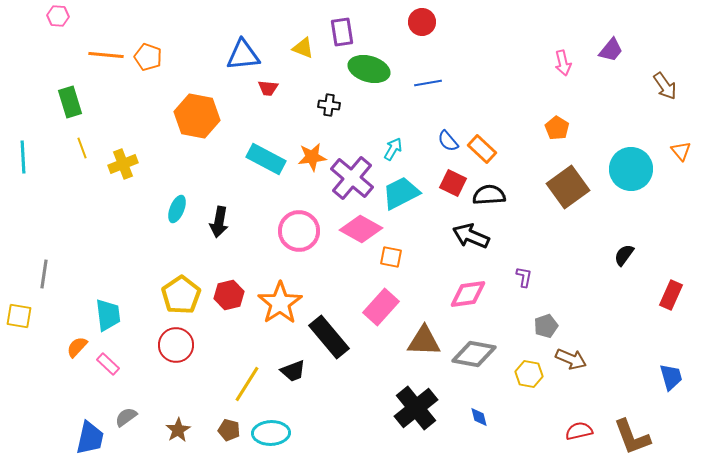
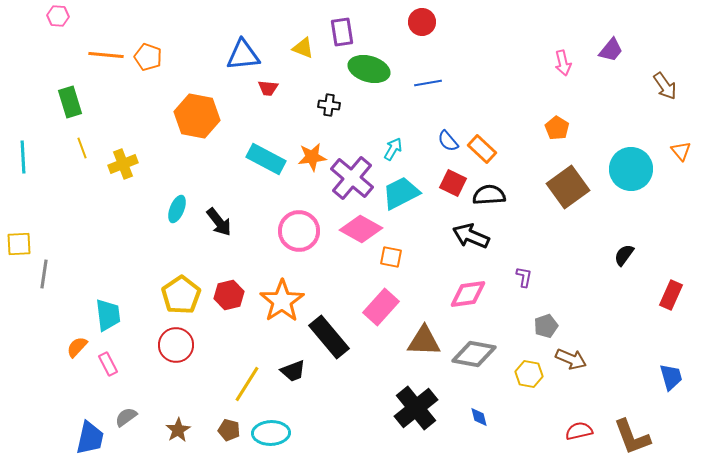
black arrow at (219, 222): rotated 48 degrees counterclockwise
orange star at (280, 303): moved 2 px right, 2 px up
yellow square at (19, 316): moved 72 px up; rotated 12 degrees counterclockwise
pink rectangle at (108, 364): rotated 20 degrees clockwise
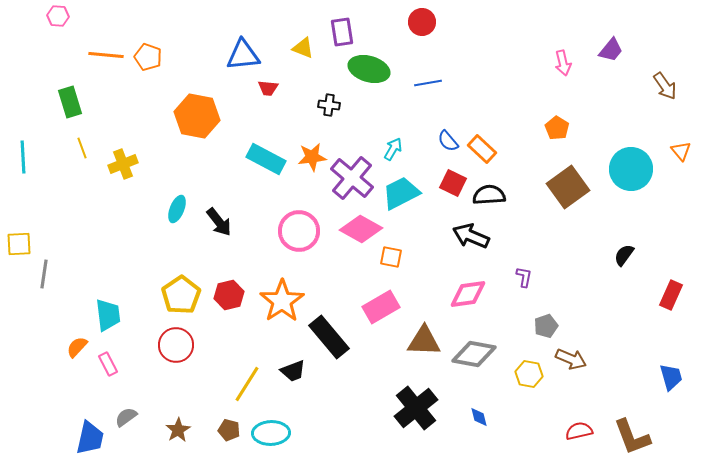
pink rectangle at (381, 307): rotated 18 degrees clockwise
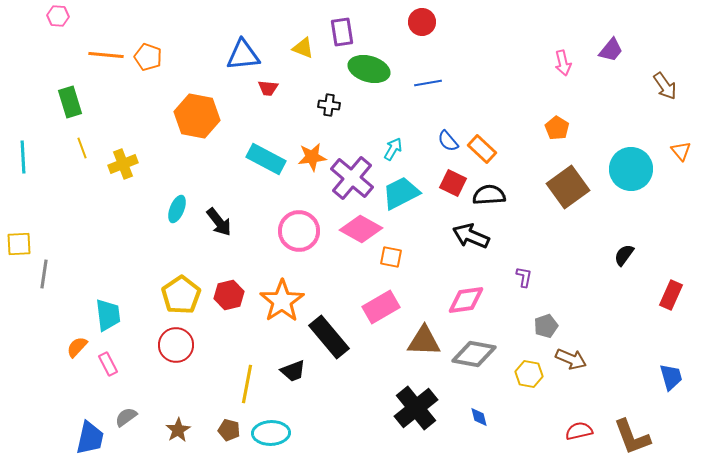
pink diamond at (468, 294): moved 2 px left, 6 px down
yellow line at (247, 384): rotated 21 degrees counterclockwise
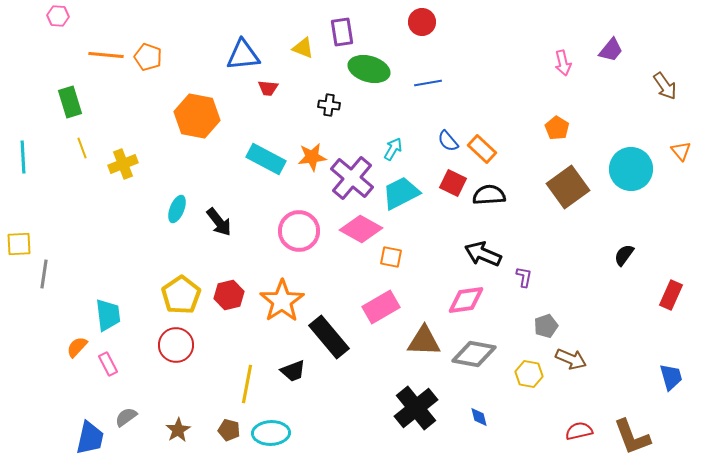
black arrow at (471, 236): moved 12 px right, 18 px down
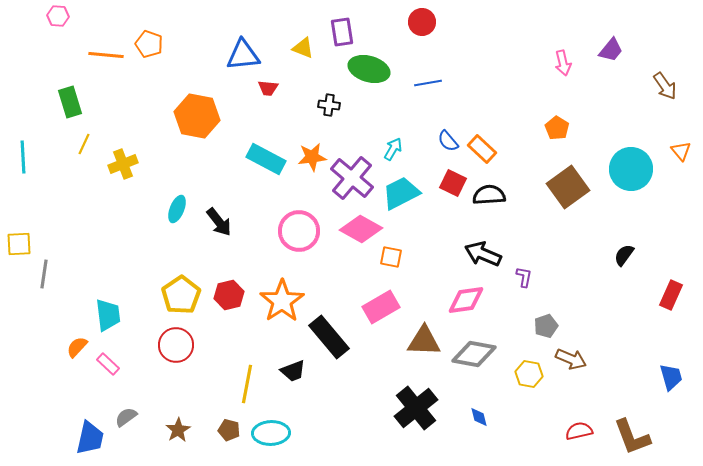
orange pentagon at (148, 57): moved 1 px right, 13 px up
yellow line at (82, 148): moved 2 px right, 4 px up; rotated 45 degrees clockwise
pink rectangle at (108, 364): rotated 20 degrees counterclockwise
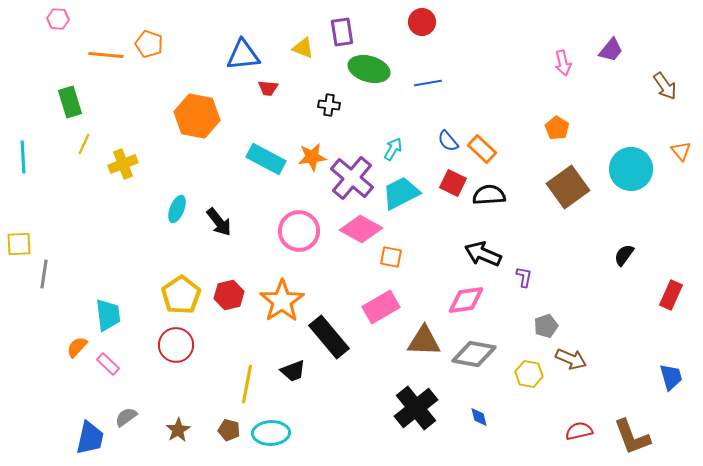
pink hexagon at (58, 16): moved 3 px down
